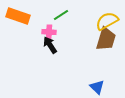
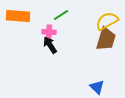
orange rectangle: rotated 15 degrees counterclockwise
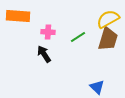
green line: moved 17 px right, 22 px down
yellow semicircle: moved 1 px right, 2 px up
pink cross: moved 1 px left
brown trapezoid: moved 2 px right
black arrow: moved 6 px left, 9 px down
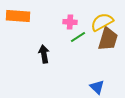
yellow semicircle: moved 6 px left, 3 px down
pink cross: moved 22 px right, 10 px up
black arrow: rotated 24 degrees clockwise
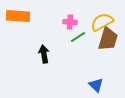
blue triangle: moved 1 px left, 2 px up
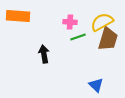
green line: rotated 14 degrees clockwise
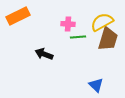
orange rectangle: rotated 30 degrees counterclockwise
pink cross: moved 2 px left, 2 px down
green line: rotated 14 degrees clockwise
black arrow: rotated 60 degrees counterclockwise
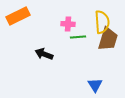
yellow semicircle: rotated 115 degrees clockwise
blue triangle: moved 1 px left; rotated 14 degrees clockwise
